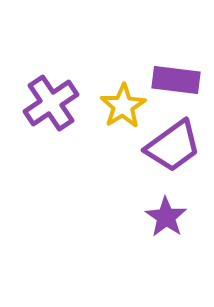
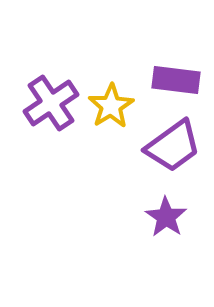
yellow star: moved 12 px left
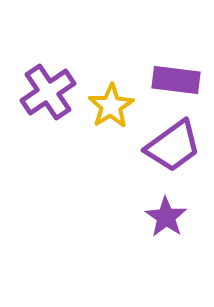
purple cross: moved 3 px left, 11 px up
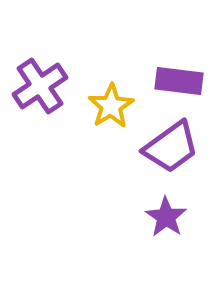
purple rectangle: moved 3 px right, 1 px down
purple cross: moved 8 px left, 6 px up
purple trapezoid: moved 2 px left, 1 px down
